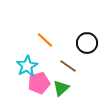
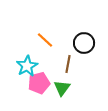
black circle: moved 3 px left
brown line: moved 2 px up; rotated 66 degrees clockwise
green triangle: moved 1 px right; rotated 12 degrees counterclockwise
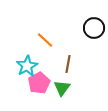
black circle: moved 10 px right, 15 px up
pink pentagon: rotated 15 degrees counterclockwise
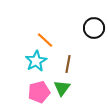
cyan star: moved 9 px right, 5 px up
pink pentagon: moved 9 px down; rotated 15 degrees clockwise
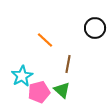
black circle: moved 1 px right
cyan star: moved 14 px left, 15 px down
green triangle: moved 2 px down; rotated 24 degrees counterclockwise
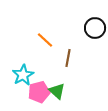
brown line: moved 6 px up
cyan star: moved 1 px right, 1 px up
green triangle: moved 5 px left, 1 px down
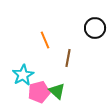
orange line: rotated 24 degrees clockwise
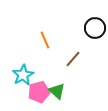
brown line: moved 5 px right, 1 px down; rotated 30 degrees clockwise
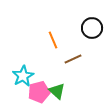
black circle: moved 3 px left
orange line: moved 8 px right
brown line: rotated 24 degrees clockwise
cyan star: moved 1 px down
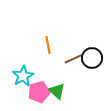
black circle: moved 30 px down
orange line: moved 5 px left, 5 px down; rotated 12 degrees clockwise
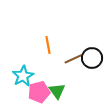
green triangle: rotated 12 degrees clockwise
